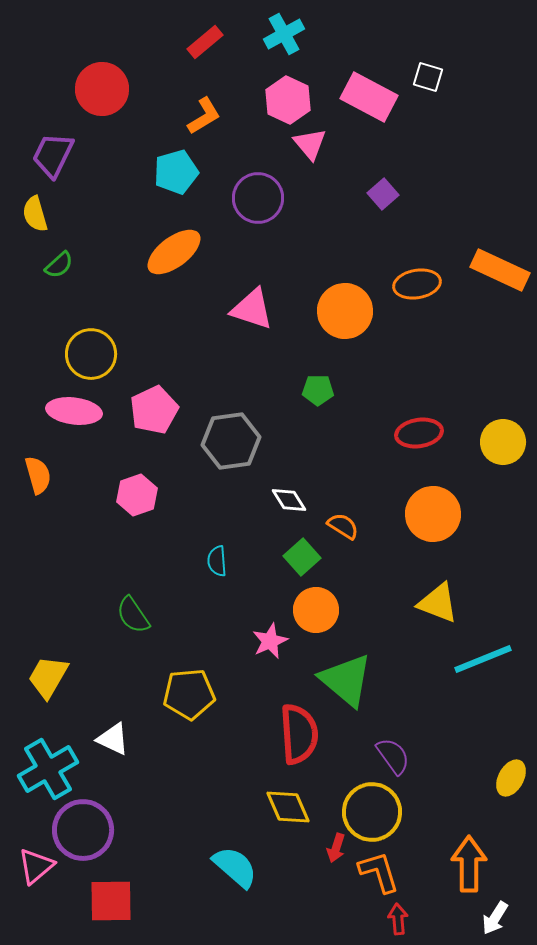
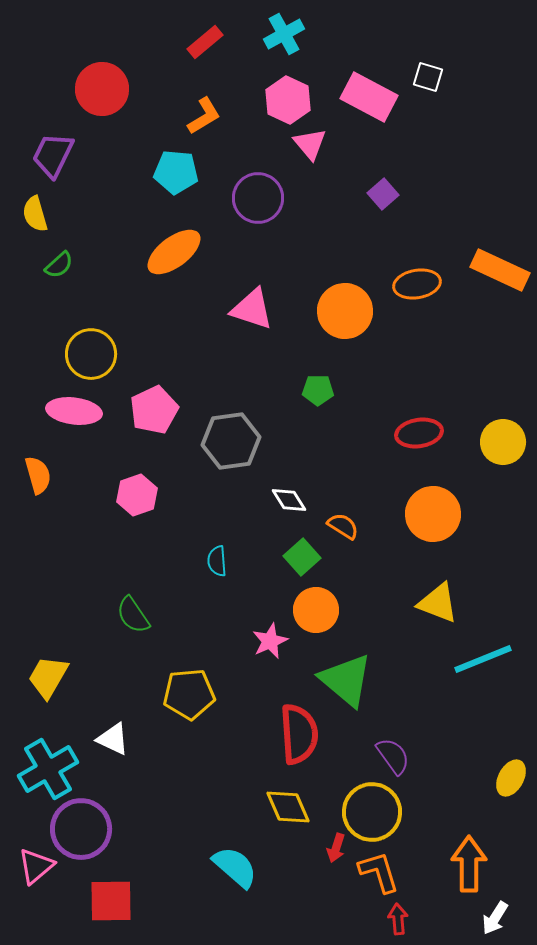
cyan pentagon at (176, 172): rotated 21 degrees clockwise
purple circle at (83, 830): moved 2 px left, 1 px up
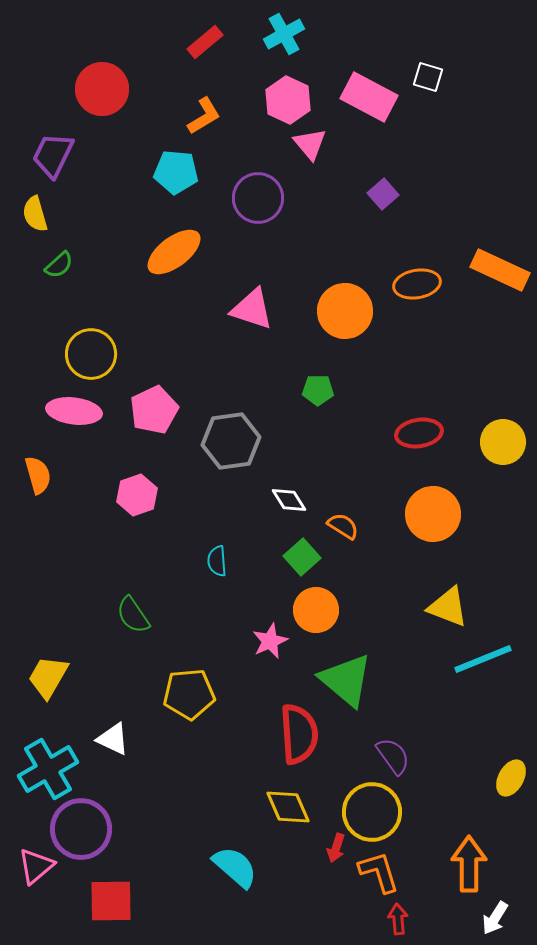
yellow triangle at (438, 603): moved 10 px right, 4 px down
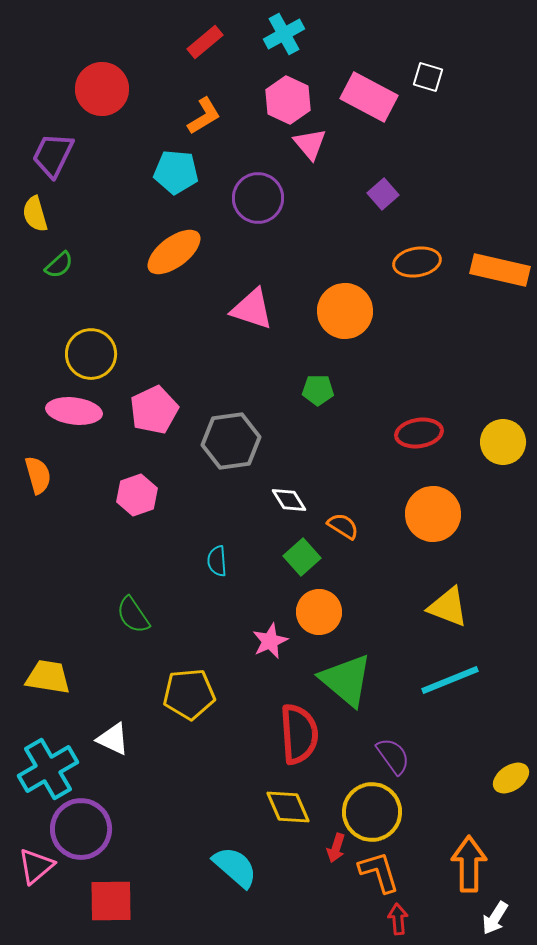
orange rectangle at (500, 270): rotated 12 degrees counterclockwise
orange ellipse at (417, 284): moved 22 px up
orange circle at (316, 610): moved 3 px right, 2 px down
cyan line at (483, 659): moved 33 px left, 21 px down
yellow trapezoid at (48, 677): rotated 69 degrees clockwise
yellow ellipse at (511, 778): rotated 27 degrees clockwise
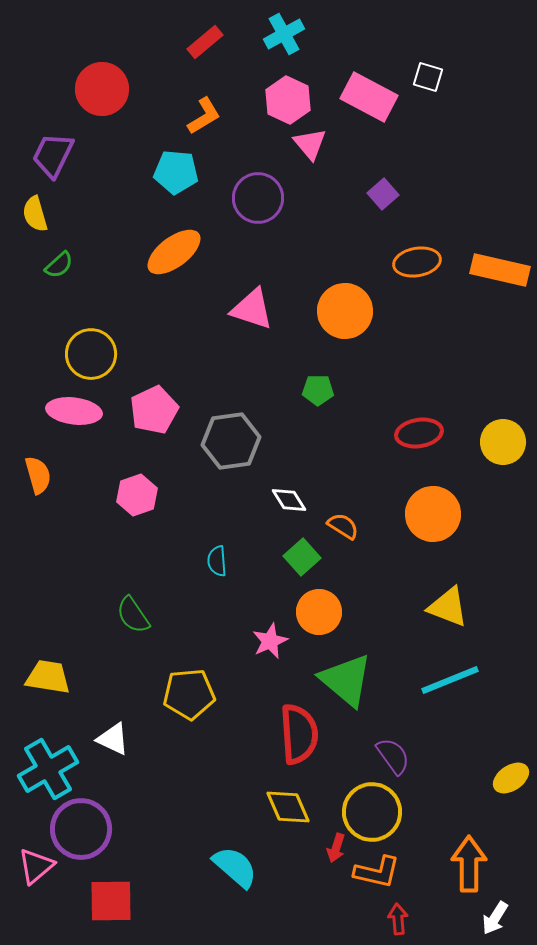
orange L-shape at (379, 872): moved 2 px left; rotated 120 degrees clockwise
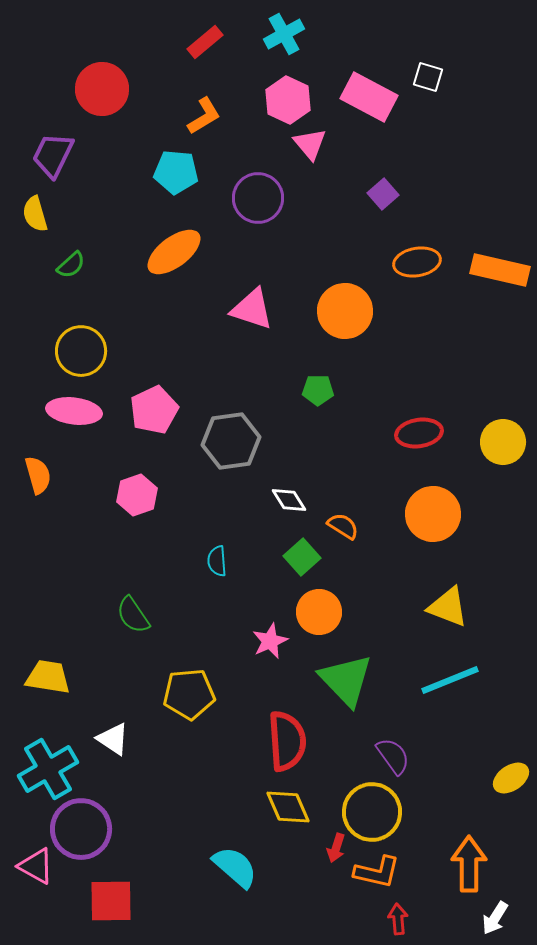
green semicircle at (59, 265): moved 12 px right
yellow circle at (91, 354): moved 10 px left, 3 px up
green triangle at (346, 680): rotated 6 degrees clockwise
red semicircle at (299, 734): moved 12 px left, 7 px down
white triangle at (113, 739): rotated 9 degrees clockwise
pink triangle at (36, 866): rotated 51 degrees counterclockwise
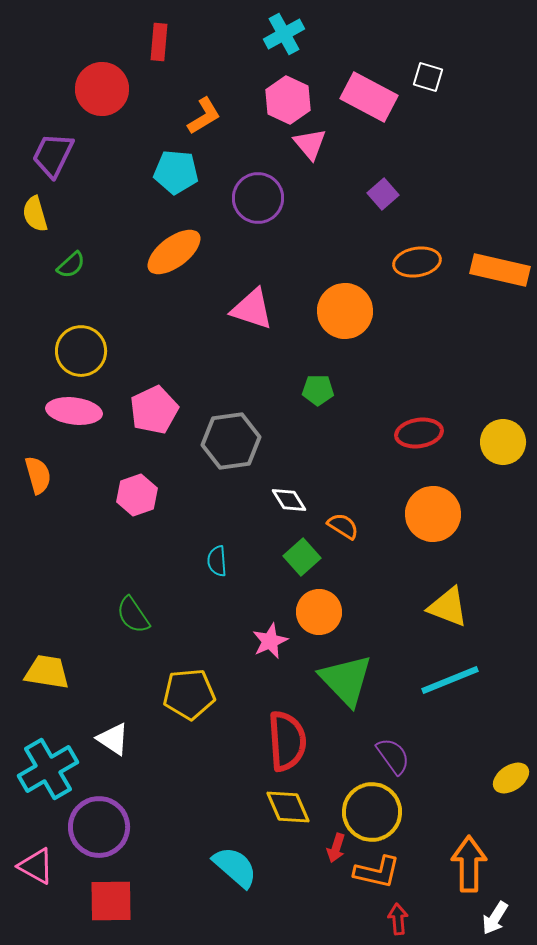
red rectangle at (205, 42): moved 46 px left; rotated 45 degrees counterclockwise
yellow trapezoid at (48, 677): moved 1 px left, 5 px up
purple circle at (81, 829): moved 18 px right, 2 px up
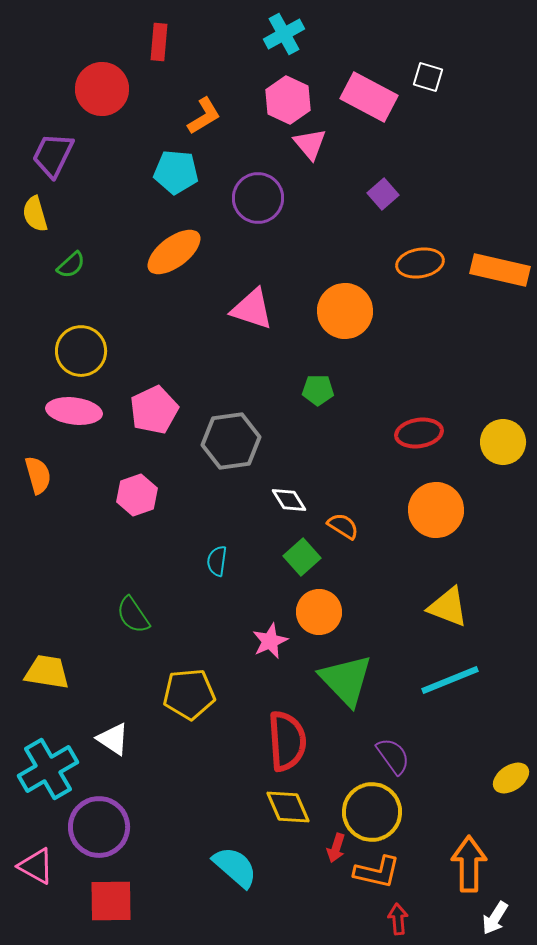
orange ellipse at (417, 262): moved 3 px right, 1 px down
orange circle at (433, 514): moved 3 px right, 4 px up
cyan semicircle at (217, 561): rotated 12 degrees clockwise
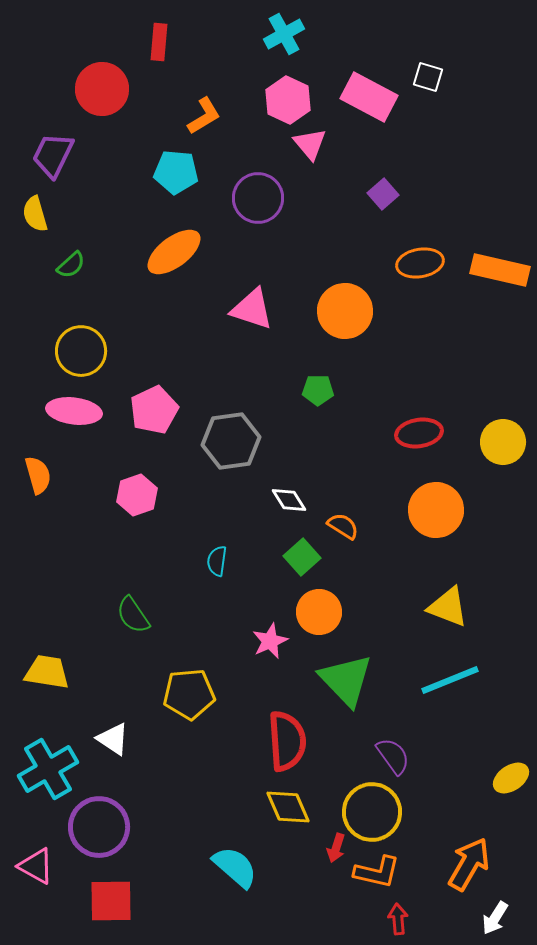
orange arrow at (469, 864): rotated 30 degrees clockwise
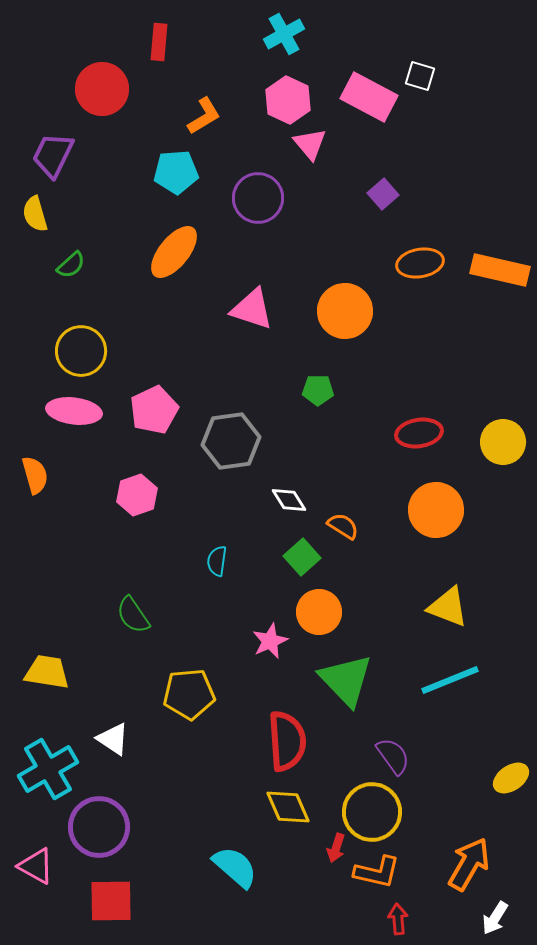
white square at (428, 77): moved 8 px left, 1 px up
cyan pentagon at (176, 172): rotated 9 degrees counterclockwise
orange ellipse at (174, 252): rotated 14 degrees counterclockwise
orange semicircle at (38, 475): moved 3 px left
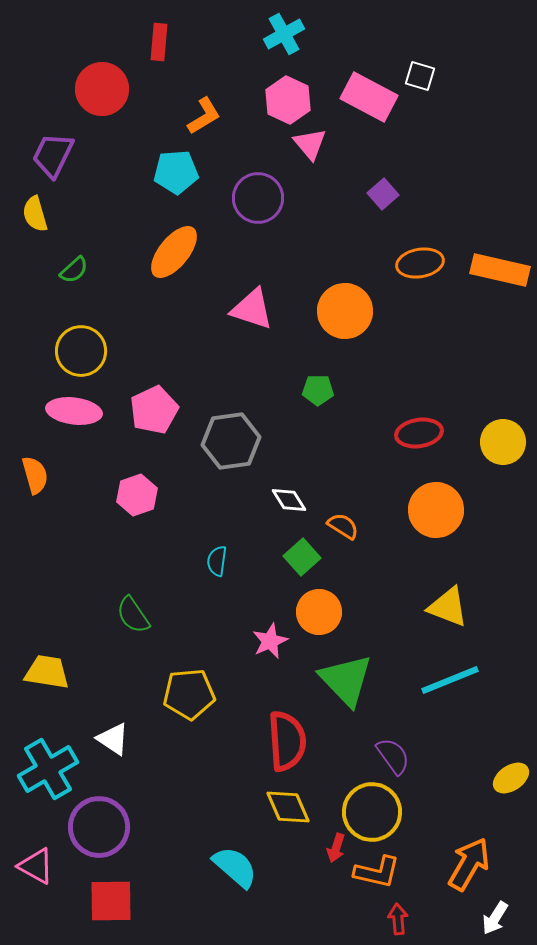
green semicircle at (71, 265): moved 3 px right, 5 px down
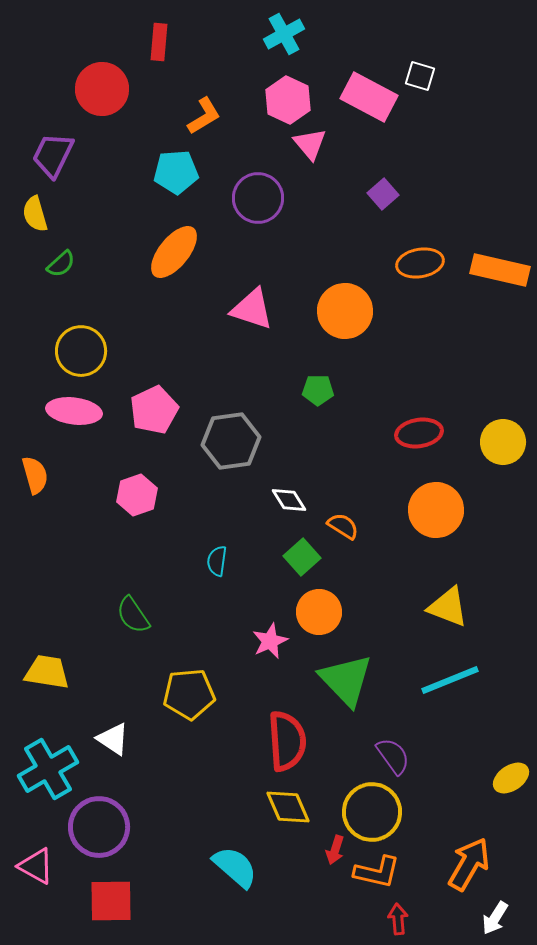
green semicircle at (74, 270): moved 13 px left, 6 px up
red arrow at (336, 848): moved 1 px left, 2 px down
